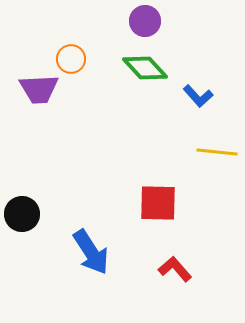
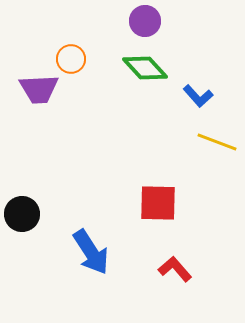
yellow line: moved 10 px up; rotated 15 degrees clockwise
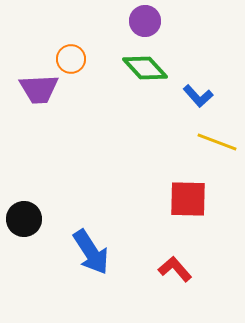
red square: moved 30 px right, 4 px up
black circle: moved 2 px right, 5 px down
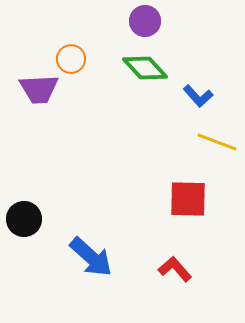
blue arrow: moved 5 px down; rotated 15 degrees counterclockwise
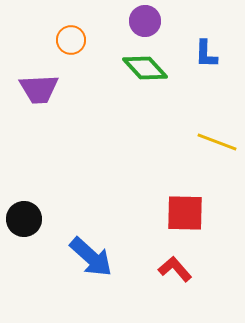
orange circle: moved 19 px up
blue L-shape: moved 8 px right, 42 px up; rotated 44 degrees clockwise
red square: moved 3 px left, 14 px down
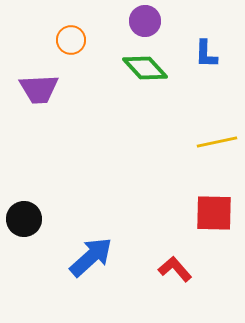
yellow line: rotated 33 degrees counterclockwise
red square: moved 29 px right
blue arrow: rotated 84 degrees counterclockwise
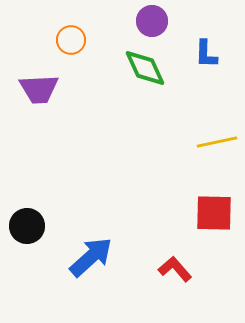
purple circle: moved 7 px right
green diamond: rotated 18 degrees clockwise
black circle: moved 3 px right, 7 px down
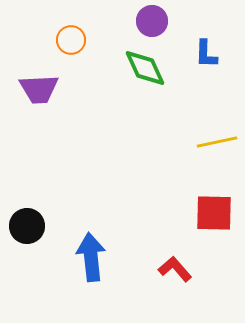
blue arrow: rotated 54 degrees counterclockwise
